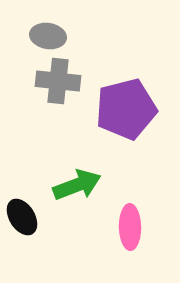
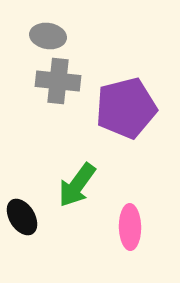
purple pentagon: moved 1 px up
green arrow: rotated 147 degrees clockwise
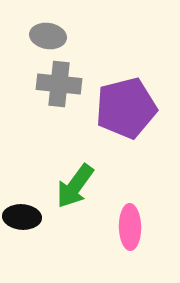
gray cross: moved 1 px right, 3 px down
green arrow: moved 2 px left, 1 px down
black ellipse: rotated 54 degrees counterclockwise
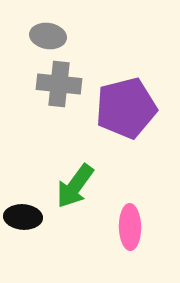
black ellipse: moved 1 px right
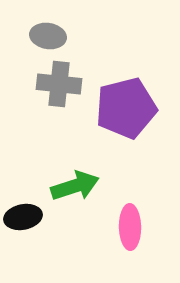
green arrow: rotated 144 degrees counterclockwise
black ellipse: rotated 15 degrees counterclockwise
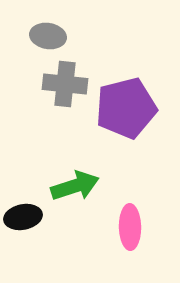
gray cross: moved 6 px right
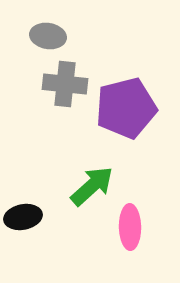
green arrow: moved 17 px right; rotated 24 degrees counterclockwise
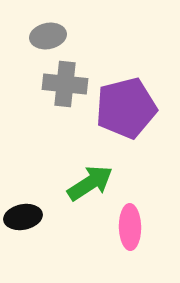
gray ellipse: rotated 20 degrees counterclockwise
green arrow: moved 2 px left, 3 px up; rotated 9 degrees clockwise
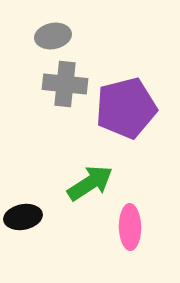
gray ellipse: moved 5 px right
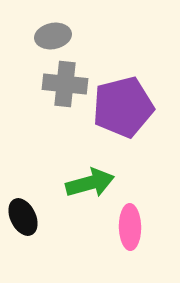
purple pentagon: moved 3 px left, 1 px up
green arrow: rotated 18 degrees clockwise
black ellipse: rotated 75 degrees clockwise
